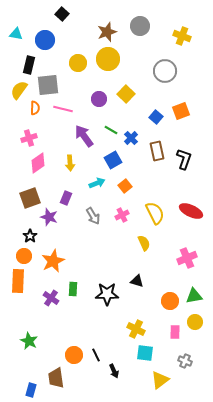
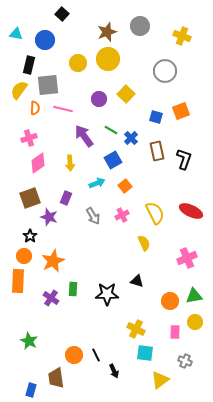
blue square at (156, 117): rotated 24 degrees counterclockwise
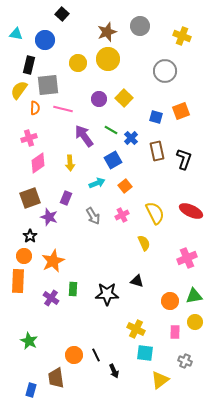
yellow square at (126, 94): moved 2 px left, 4 px down
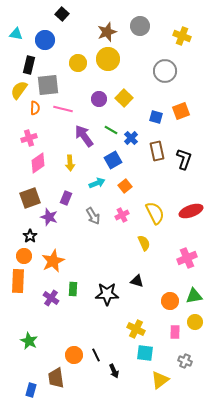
red ellipse at (191, 211): rotated 45 degrees counterclockwise
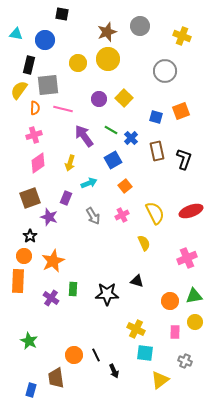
black square at (62, 14): rotated 32 degrees counterclockwise
pink cross at (29, 138): moved 5 px right, 3 px up
yellow arrow at (70, 163): rotated 21 degrees clockwise
cyan arrow at (97, 183): moved 8 px left
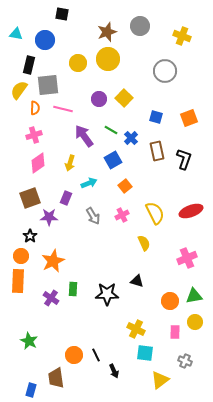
orange square at (181, 111): moved 8 px right, 7 px down
purple star at (49, 217): rotated 18 degrees counterclockwise
orange circle at (24, 256): moved 3 px left
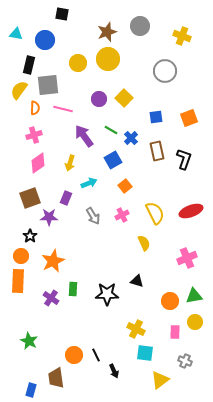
blue square at (156, 117): rotated 24 degrees counterclockwise
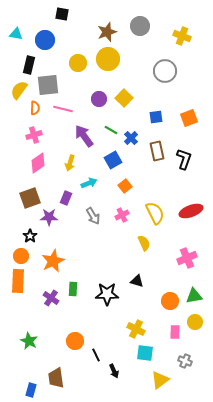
orange circle at (74, 355): moved 1 px right, 14 px up
